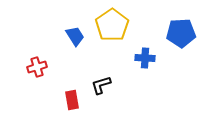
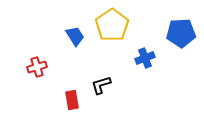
blue cross: rotated 24 degrees counterclockwise
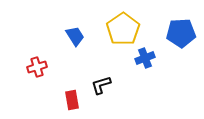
yellow pentagon: moved 11 px right, 4 px down
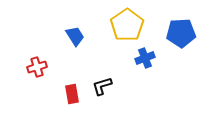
yellow pentagon: moved 4 px right, 4 px up
black L-shape: moved 1 px right, 1 px down
red rectangle: moved 6 px up
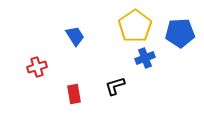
yellow pentagon: moved 8 px right, 1 px down
blue pentagon: moved 1 px left
black L-shape: moved 13 px right
red rectangle: moved 2 px right
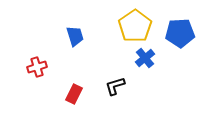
blue trapezoid: rotated 15 degrees clockwise
blue cross: rotated 18 degrees counterclockwise
red rectangle: rotated 36 degrees clockwise
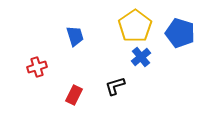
blue pentagon: rotated 20 degrees clockwise
blue cross: moved 4 px left, 1 px up
red rectangle: moved 1 px down
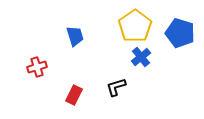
black L-shape: moved 1 px right, 1 px down
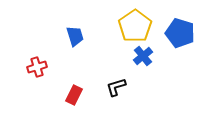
blue cross: moved 2 px right, 1 px up
